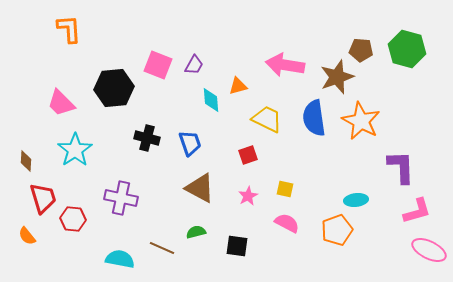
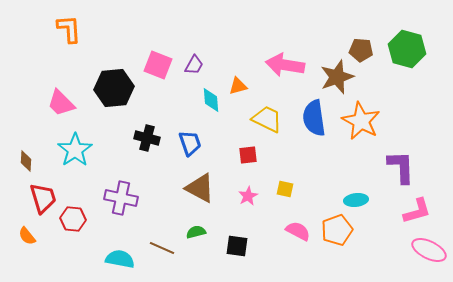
red square: rotated 12 degrees clockwise
pink semicircle: moved 11 px right, 8 px down
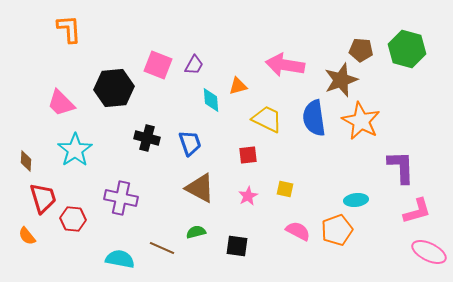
brown star: moved 4 px right, 3 px down
pink ellipse: moved 2 px down
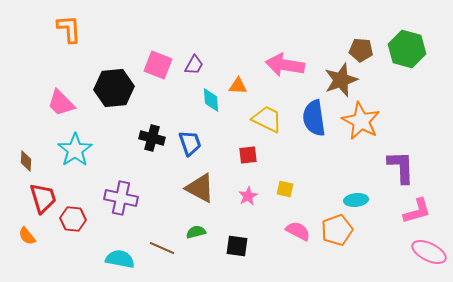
orange triangle: rotated 18 degrees clockwise
black cross: moved 5 px right
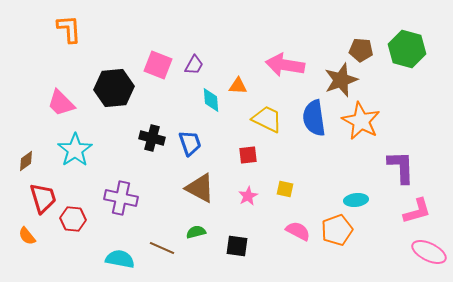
brown diamond: rotated 50 degrees clockwise
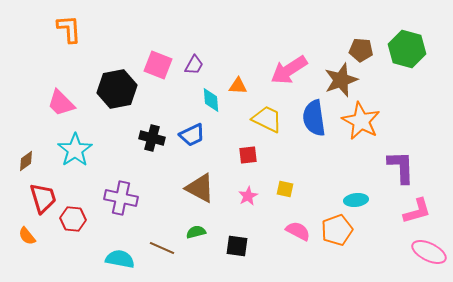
pink arrow: moved 4 px right, 5 px down; rotated 42 degrees counterclockwise
black hexagon: moved 3 px right, 1 px down; rotated 6 degrees counterclockwise
blue trapezoid: moved 2 px right, 8 px up; rotated 84 degrees clockwise
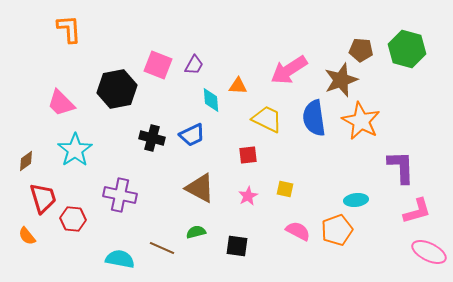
purple cross: moved 1 px left, 3 px up
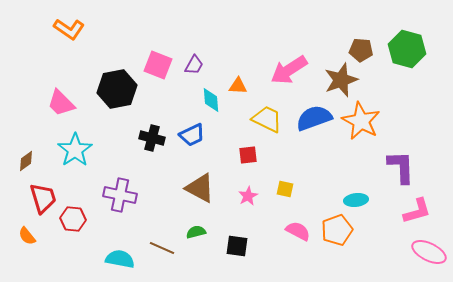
orange L-shape: rotated 128 degrees clockwise
blue semicircle: rotated 78 degrees clockwise
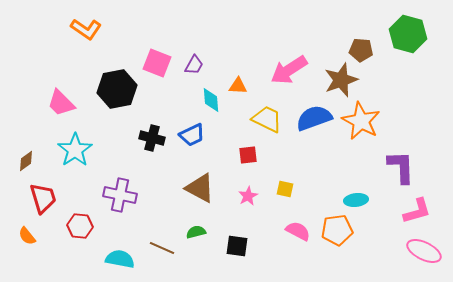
orange L-shape: moved 17 px right
green hexagon: moved 1 px right, 15 px up
pink square: moved 1 px left, 2 px up
red hexagon: moved 7 px right, 7 px down
orange pentagon: rotated 12 degrees clockwise
pink ellipse: moved 5 px left, 1 px up
